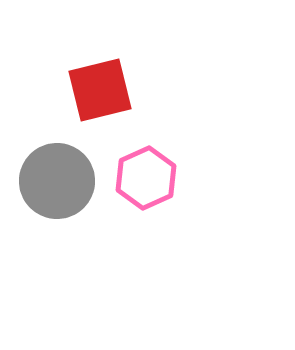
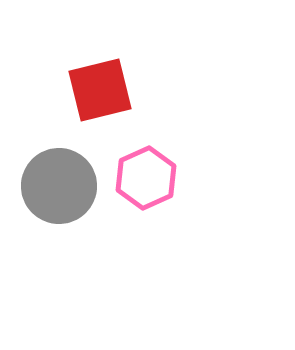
gray circle: moved 2 px right, 5 px down
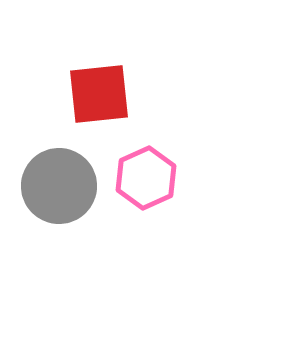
red square: moved 1 px left, 4 px down; rotated 8 degrees clockwise
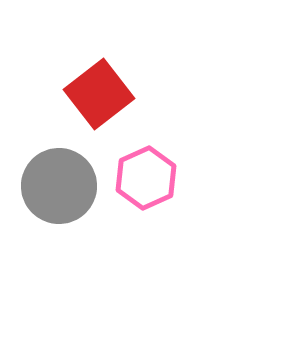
red square: rotated 32 degrees counterclockwise
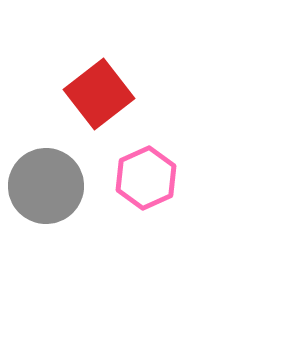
gray circle: moved 13 px left
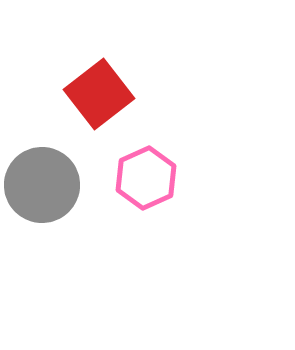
gray circle: moved 4 px left, 1 px up
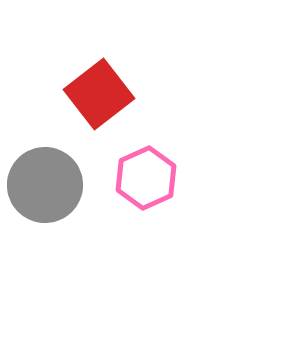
gray circle: moved 3 px right
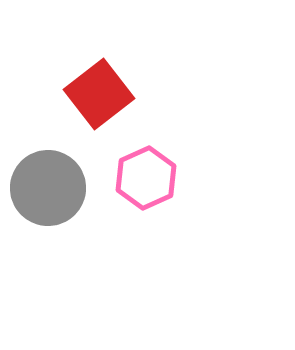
gray circle: moved 3 px right, 3 px down
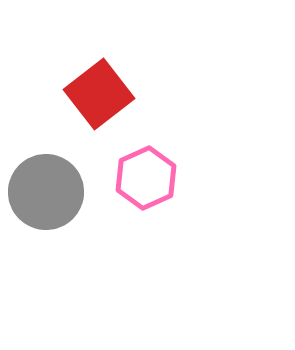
gray circle: moved 2 px left, 4 px down
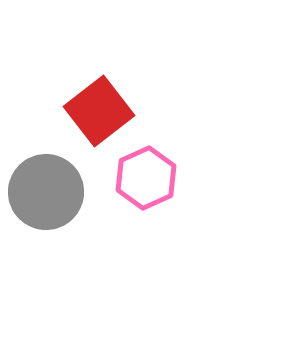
red square: moved 17 px down
